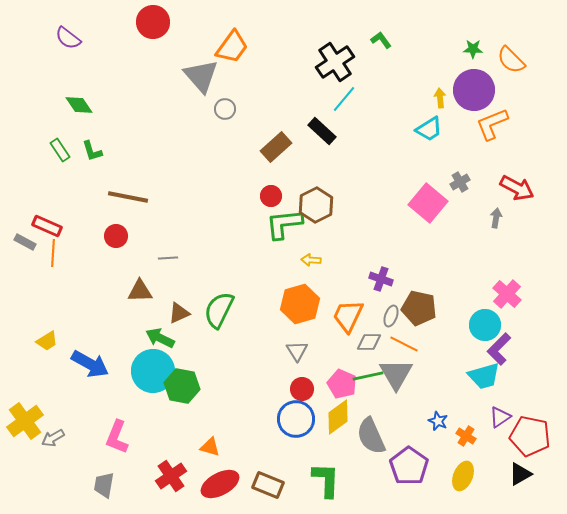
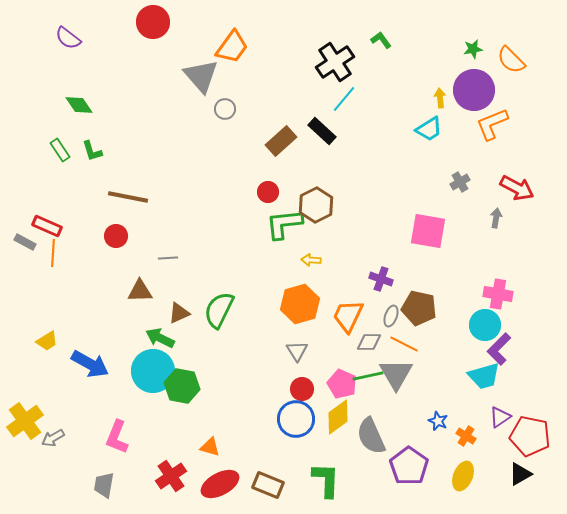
green star at (473, 49): rotated 12 degrees counterclockwise
brown rectangle at (276, 147): moved 5 px right, 6 px up
red circle at (271, 196): moved 3 px left, 4 px up
pink square at (428, 203): moved 28 px down; rotated 30 degrees counterclockwise
pink cross at (507, 294): moved 9 px left; rotated 32 degrees counterclockwise
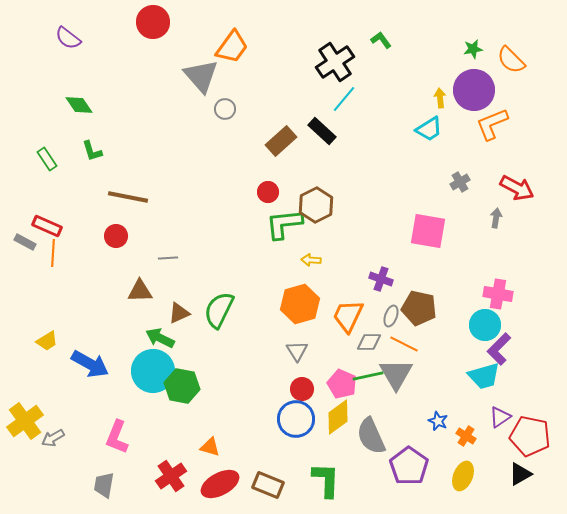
green rectangle at (60, 150): moved 13 px left, 9 px down
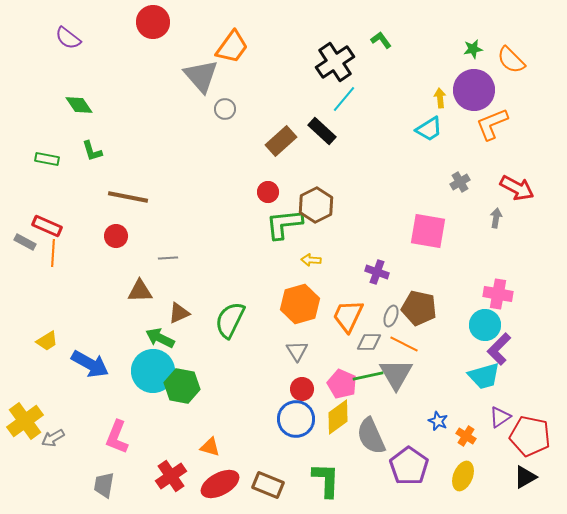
green rectangle at (47, 159): rotated 45 degrees counterclockwise
purple cross at (381, 279): moved 4 px left, 7 px up
green semicircle at (219, 310): moved 11 px right, 10 px down
black triangle at (520, 474): moved 5 px right, 3 px down
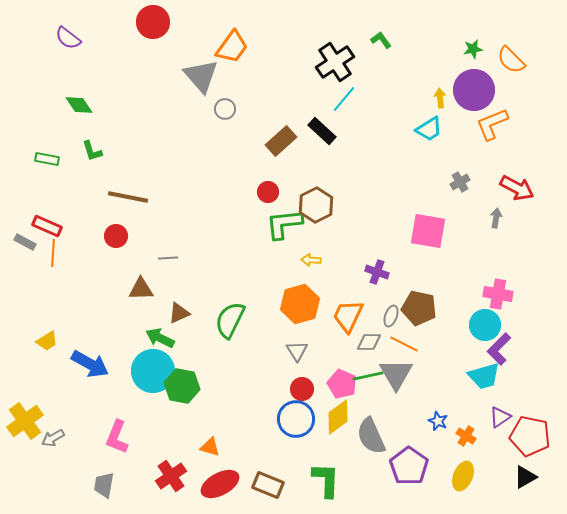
brown triangle at (140, 291): moved 1 px right, 2 px up
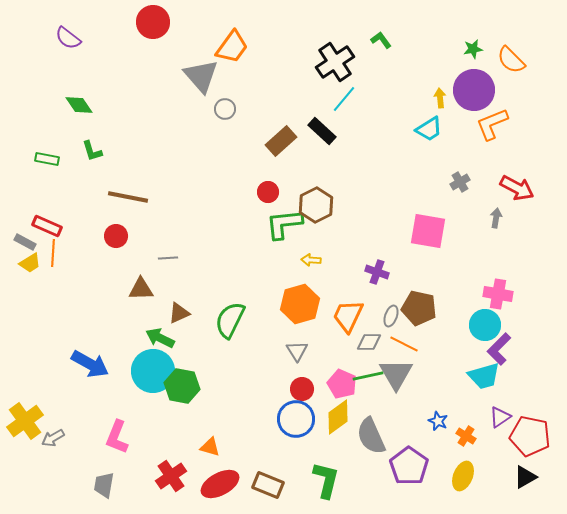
yellow trapezoid at (47, 341): moved 17 px left, 78 px up
green L-shape at (326, 480): rotated 12 degrees clockwise
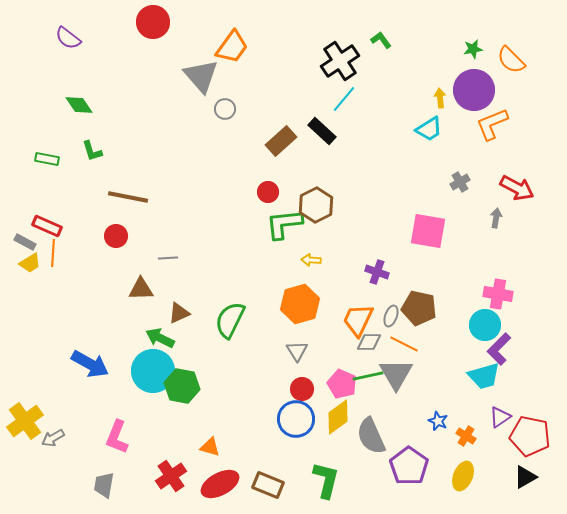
black cross at (335, 62): moved 5 px right, 1 px up
orange trapezoid at (348, 316): moved 10 px right, 4 px down
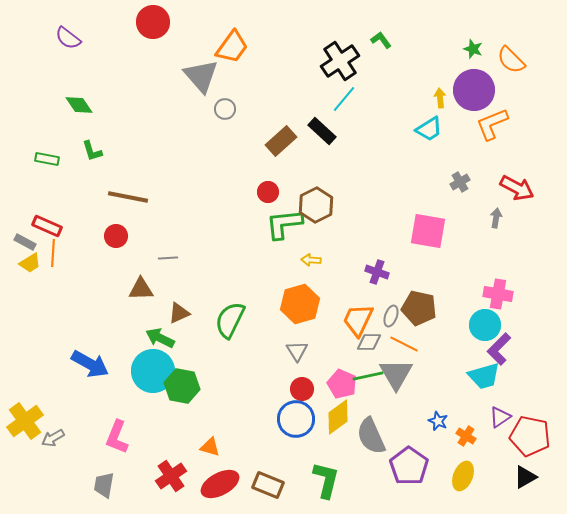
green star at (473, 49): rotated 30 degrees clockwise
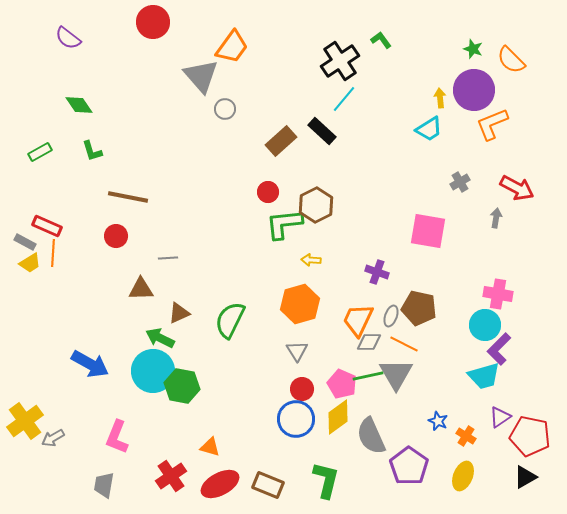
green rectangle at (47, 159): moved 7 px left, 7 px up; rotated 40 degrees counterclockwise
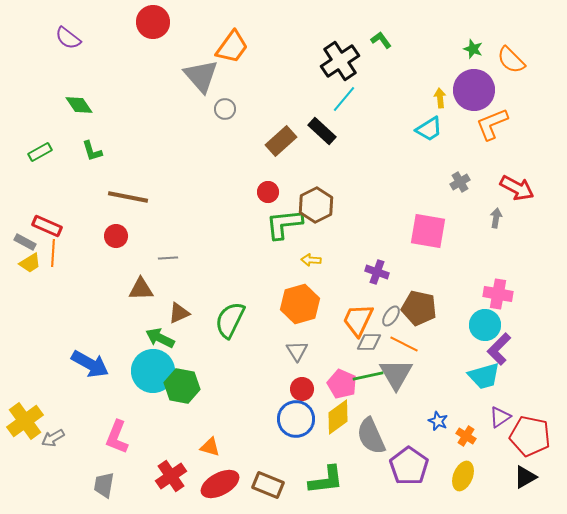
gray ellipse at (391, 316): rotated 15 degrees clockwise
green L-shape at (326, 480): rotated 69 degrees clockwise
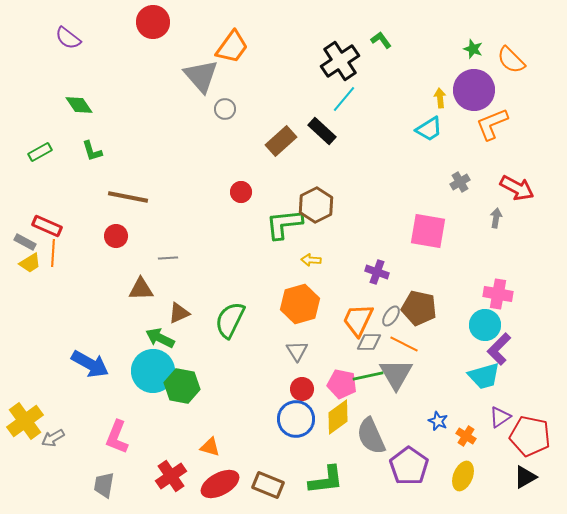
red circle at (268, 192): moved 27 px left
pink pentagon at (342, 384): rotated 12 degrees counterclockwise
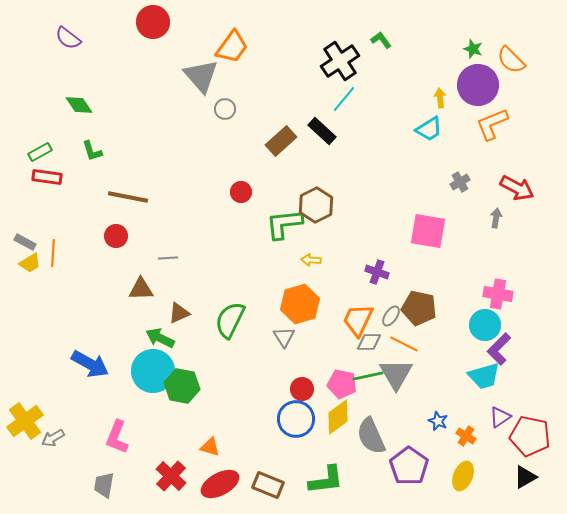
purple circle at (474, 90): moved 4 px right, 5 px up
red rectangle at (47, 226): moved 49 px up; rotated 16 degrees counterclockwise
gray triangle at (297, 351): moved 13 px left, 14 px up
red cross at (171, 476): rotated 12 degrees counterclockwise
